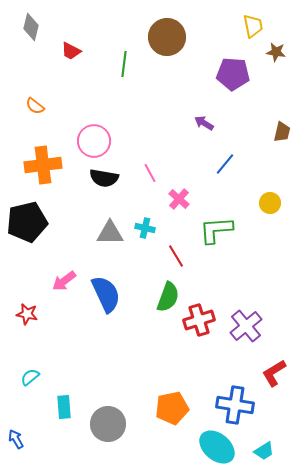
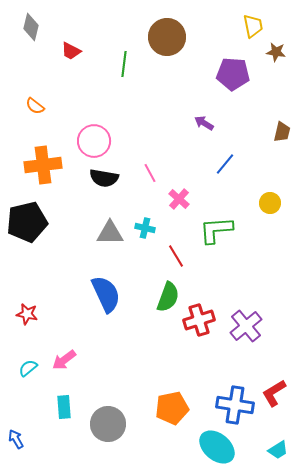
pink arrow: moved 79 px down
red L-shape: moved 20 px down
cyan semicircle: moved 2 px left, 9 px up
cyan trapezoid: moved 14 px right, 1 px up
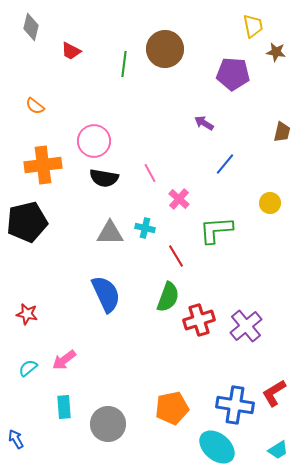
brown circle: moved 2 px left, 12 px down
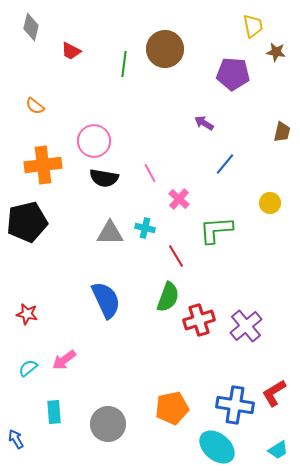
blue semicircle: moved 6 px down
cyan rectangle: moved 10 px left, 5 px down
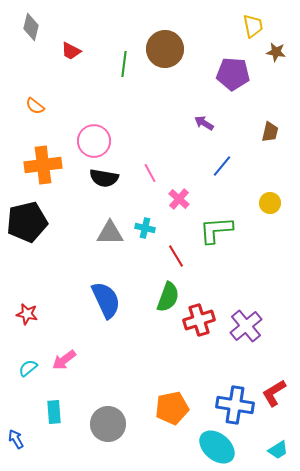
brown trapezoid: moved 12 px left
blue line: moved 3 px left, 2 px down
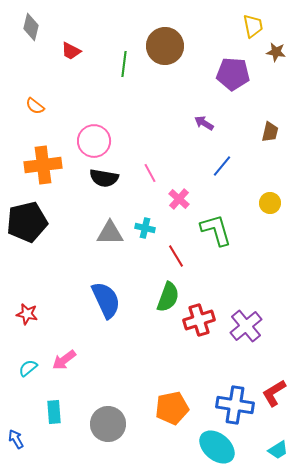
brown circle: moved 3 px up
green L-shape: rotated 78 degrees clockwise
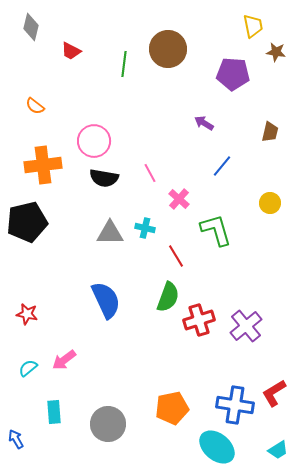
brown circle: moved 3 px right, 3 px down
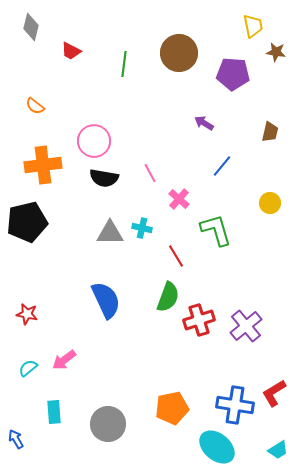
brown circle: moved 11 px right, 4 px down
cyan cross: moved 3 px left
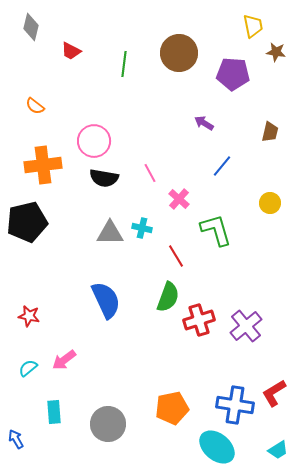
red star: moved 2 px right, 2 px down
